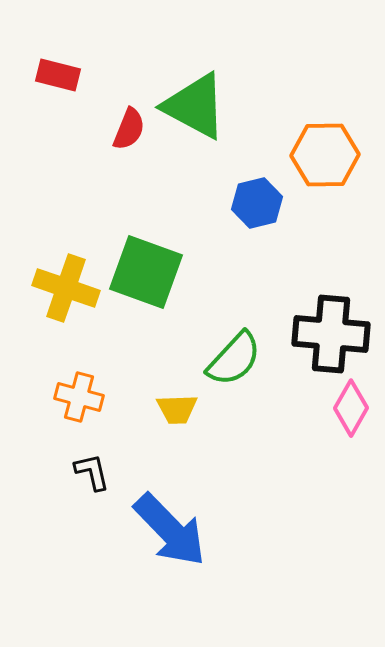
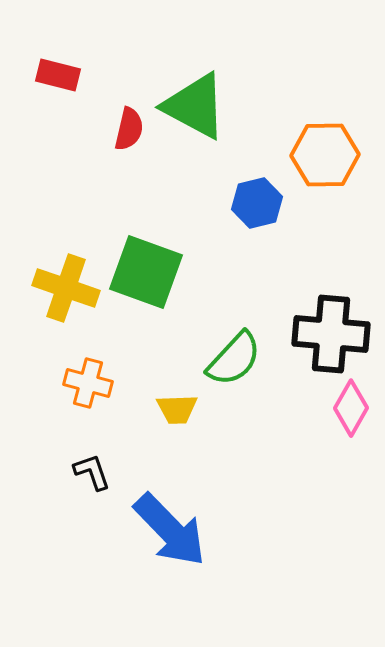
red semicircle: rotated 9 degrees counterclockwise
orange cross: moved 9 px right, 14 px up
black L-shape: rotated 6 degrees counterclockwise
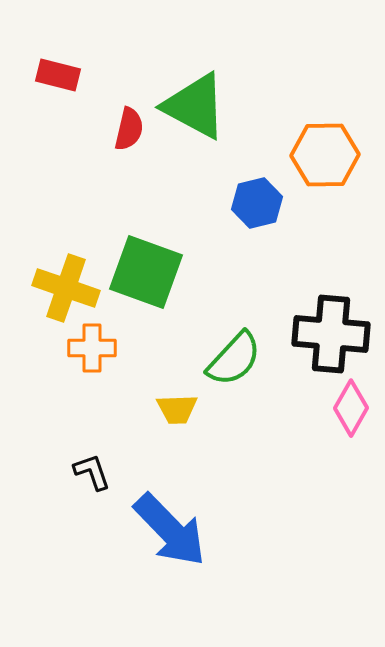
orange cross: moved 4 px right, 35 px up; rotated 15 degrees counterclockwise
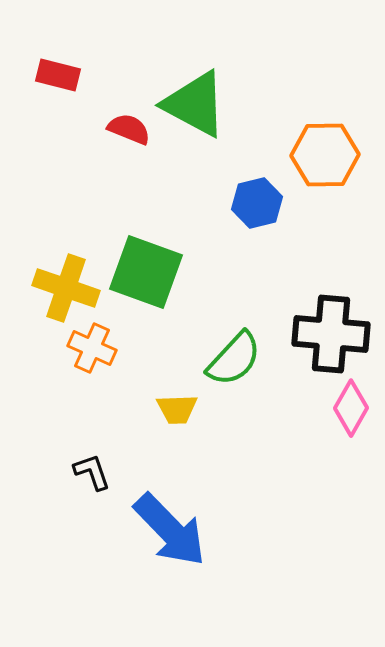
green triangle: moved 2 px up
red semicircle: rotated 81 degrees counterclockwise
orange cross: rotated 24 degrees clockwise
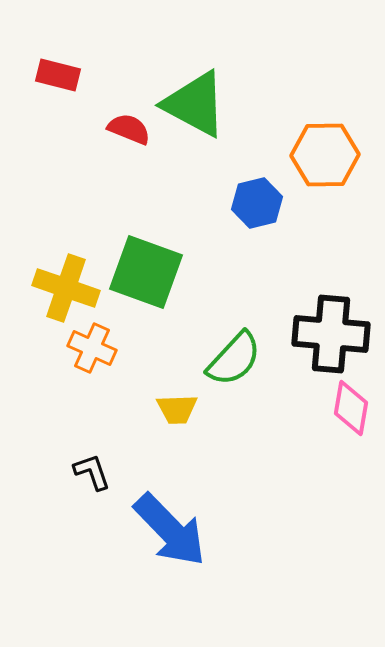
pink diamond: rotated 20 degrees counterclockwise
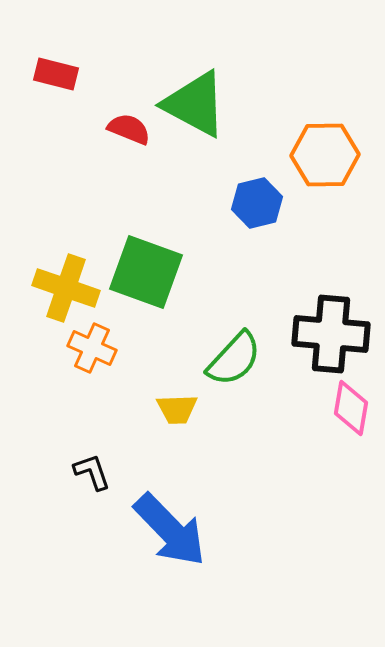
red rectangle: moved 2 px left, 1 px up
